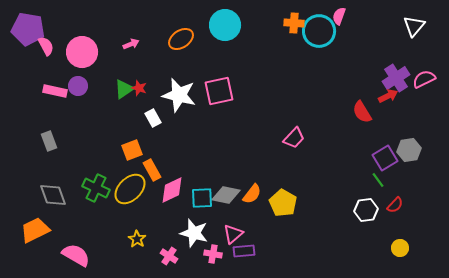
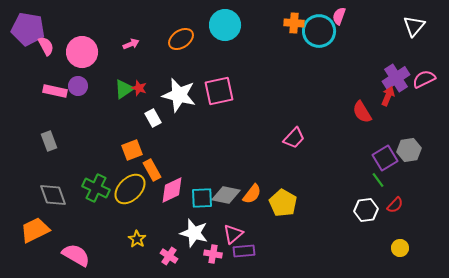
red arrow at (388, 96): rotated 42 degrees counterclockwise
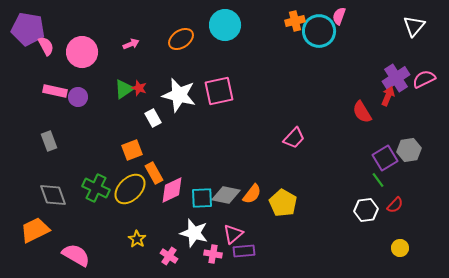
orange cross at (294, 23): moved 1 px right, 2 px up; rotated 18 degrees counterclockwise
purple circle at (78, 86): moved 11 px down
orange rectangle at (152, 170): moved 2 px right, 3 px down
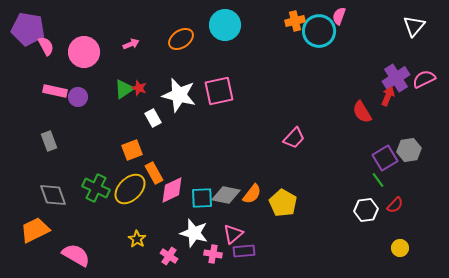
pink circle at (82, 52): moved 2 px right
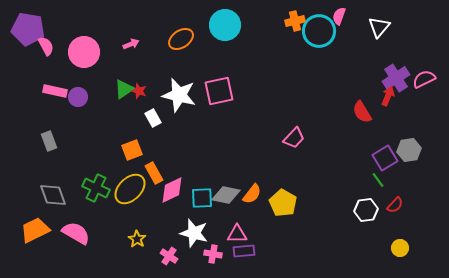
white triangle at (414, 26): moved 35 px left, 1 px down
red star at (139, 88): moved 3 px down
pink triangle at (233, 234): moved 4 px right; rotated 40 degrees clockwise
pink semicircle at (76, 255): moved 22 px up
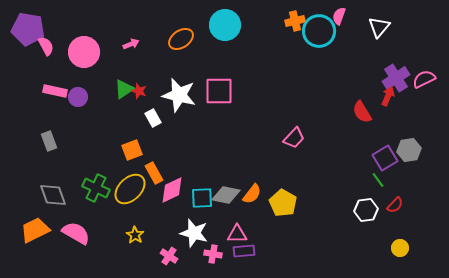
pink square at (219, 91): rotated 12 degrees clockwise
yellow star at (137, 239): moved 2 px left, 4 px up
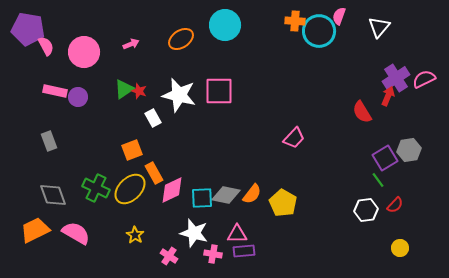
orange cross at (295, 21): rotated 18 degrees clockwise
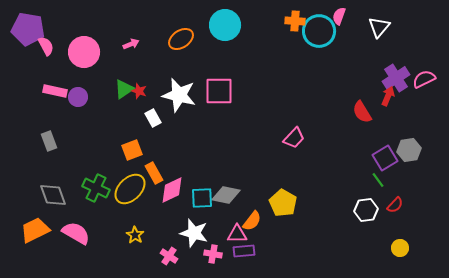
orange semicircle at (252, 194): moved 27 px down
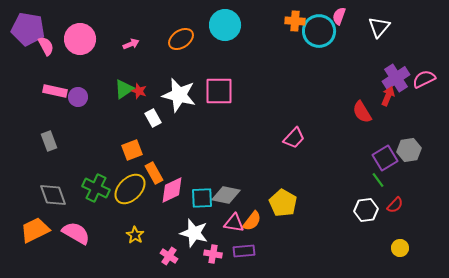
pink circle at (84, 52): moved 4 px left, 13 px up
pink triangle at (237, 234): moved 3 px left, 11 px up; rotated 10 degrees clockwise
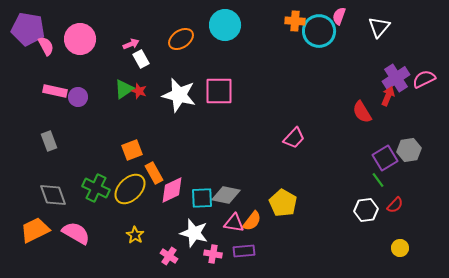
white rectangle at (153, 118): moved 12 px left, 59 px up
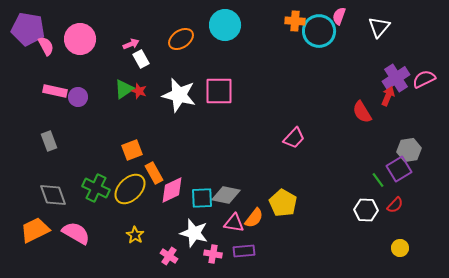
purple square at (385, 158): moved 14 px right, 11 px down
white hexagon at (366, 210): rotated 10 degrees clockwise
orange semicircle at (252, 221): moved 2 px right, 3 px up
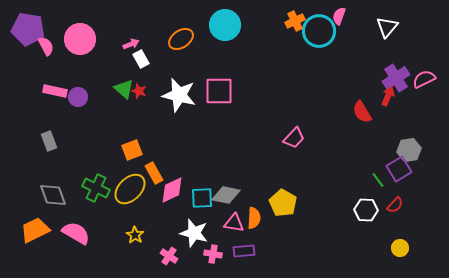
orange cross at (295, 21): rotated 30 degrees counterclockwise
white triangle at (379, 27): moved 8 px right
green triangle at (124, 89): rotated 45 degrees counterclockwise
orange semicircle at (254, 218): rotated 35 degrees counterclockwise
